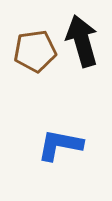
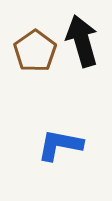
brown pentagon: rotated 27 degrees counterclockwise
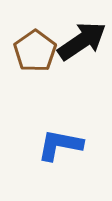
black arrow: rotated 72 degrees clockwise
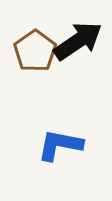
black arrow: moved 4 px left
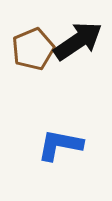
brown pentagon: moved 2 px left, 2 px up; rotated 12 degrees clockwise
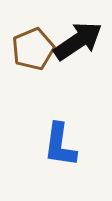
blue L-shape: rotated 93 degrees counterclockwise
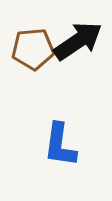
brown pentagon: rotated 18 degrees clockwise
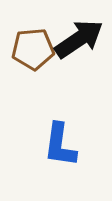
black arrow: moved 1 px right, 2 px up
